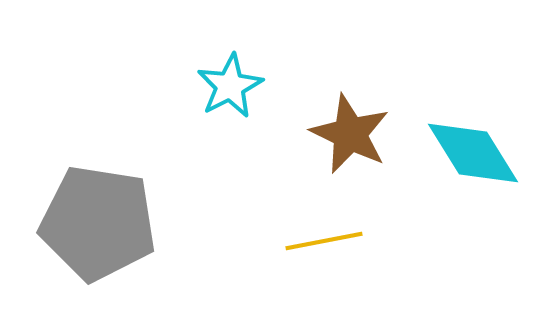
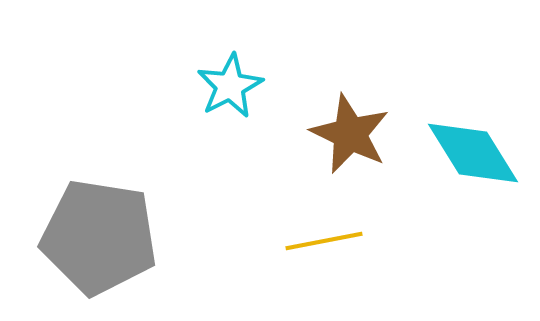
gray pentagon: moved 1 px right, 14 px down
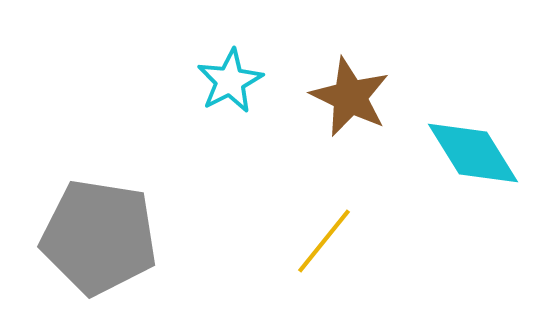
cyan star: moved 5 px up
brown star: moved 37 px up
yellow line: rotated 40 degrees counterclockwise
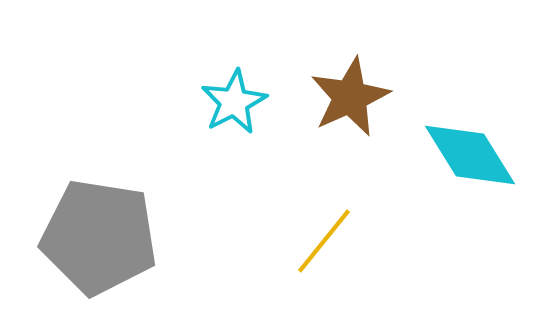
cyan star: moved 4 px right, 21 px down
brown star: rotated 22 degrees clockwise
cyan diamond: moved 3 px left, 2 px down
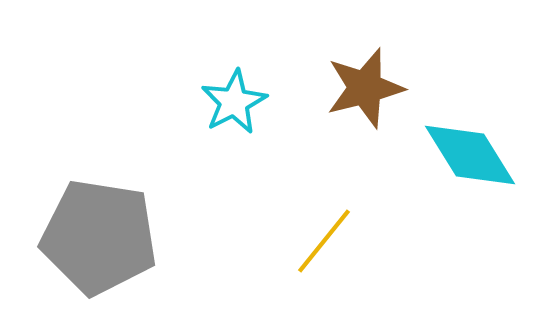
brown star: moved 15 px right, 9 px up; rotated 10 degrees clockwise
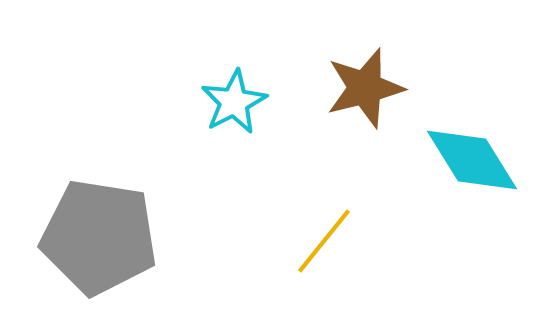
cyan diamond: moved 2 px right, 5 px down
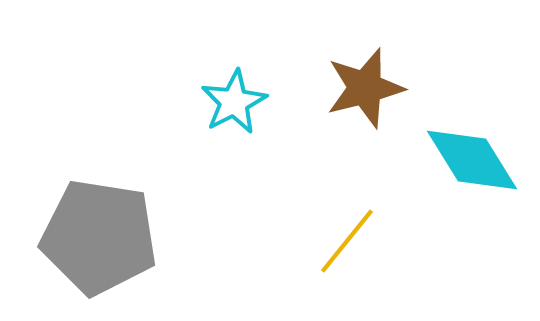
yellow line: moved 23 px right
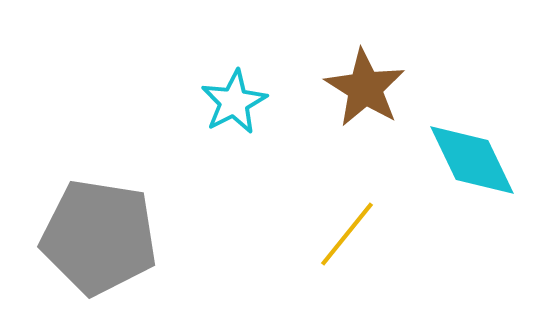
brown star: rotated 26 degrees counterclockwise
cyan diamond: rotated 6 degrees clockwise
yellow line: moved 7 px up
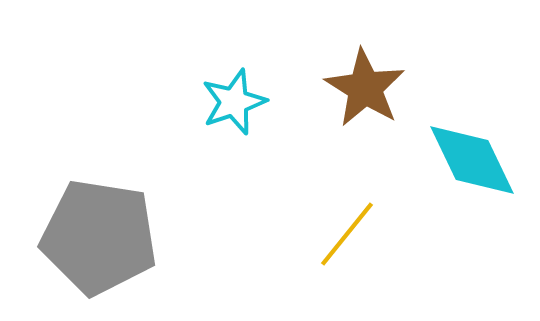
cyan star: rotated 8 degrees clockwise
